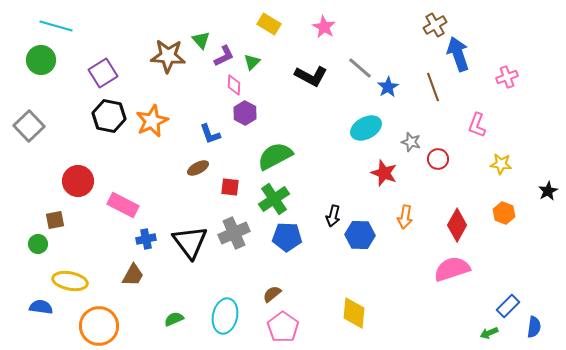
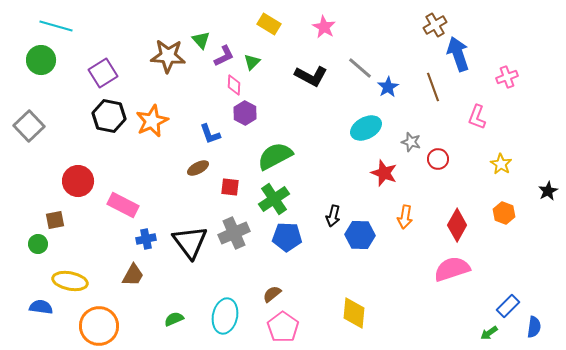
pink L-shape at (477, 125): moved 8 px up
yellow star at (501, 164): rotated 25 degrees clockwise
green arrow at (489, 333): rotated 12 degrees counterclockwise
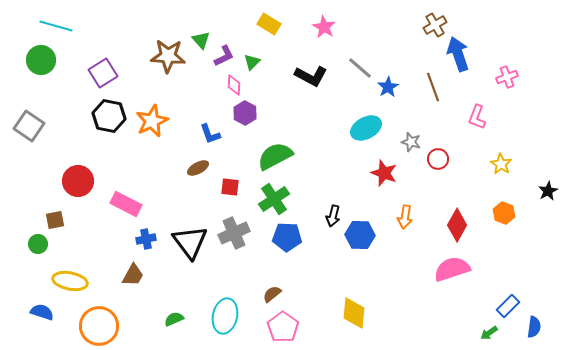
gray square at (29, 126): rotated 12 degrees counterclockwise
pink rectangle at (123, 205): moved 3 px right, 1 px up
blue semicircle at (41, 307): moved 1 px right, 5 px down; rotated 10 degrees clockwise
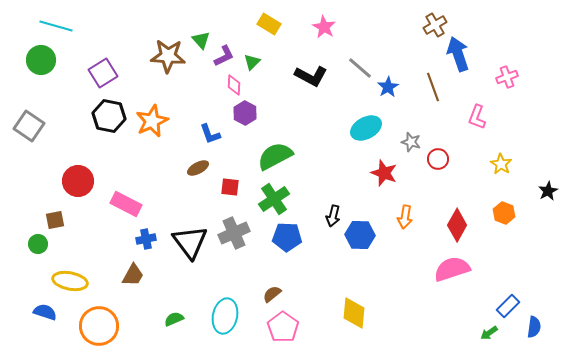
blue semicircle at (42, 312): moved 3 px right
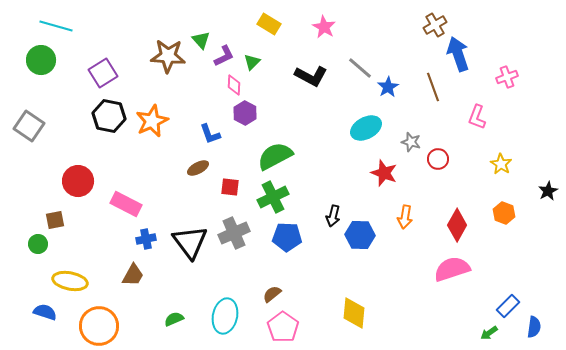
green cross at (274, 199): moved 1 px left, 2 px up; rotated 8 degrees clockwise
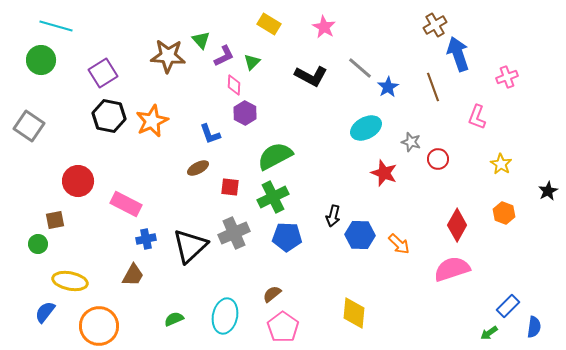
orange arrow at (405, 217): moved 6 px left, 27 px down; rotated 55 degrees counterclockwise
black triangle at (190, 242): moved 4 px down; rotated 24 degrees clockwise
blue semicircle at (45, 312): rotated 70 degrees counterclockwise
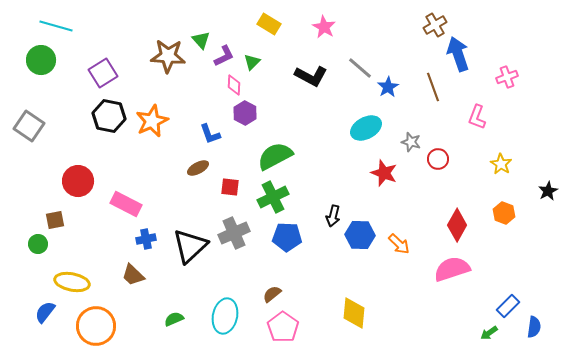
brown trapezoid at (133, 275): rotated 105 degrees clockwise
yellow ellipse at (70, 281): moved 2 px right, 1 px down
orange circle at (99, 326): moved 3 px left
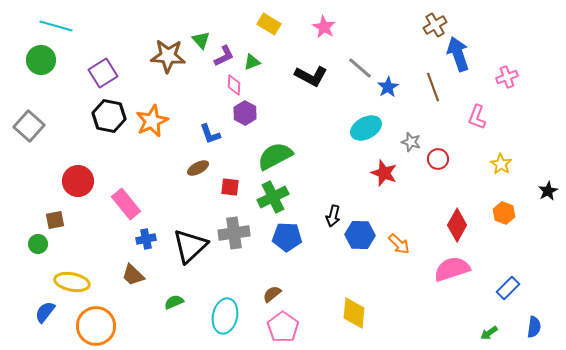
green triangle at (252, 62): rotated 24 degrees clockwise
gray square at (29, 126): rotated 8 degrees clockwise
pink rectangle at (126, 204): rotated 24 degrees clockwise
gray cross at (234, 233): rotated 16 degrees clockwise
blue rectangle at (508, 306): moved 18 px up
green semicircle at (174, 319): moved 17 px up
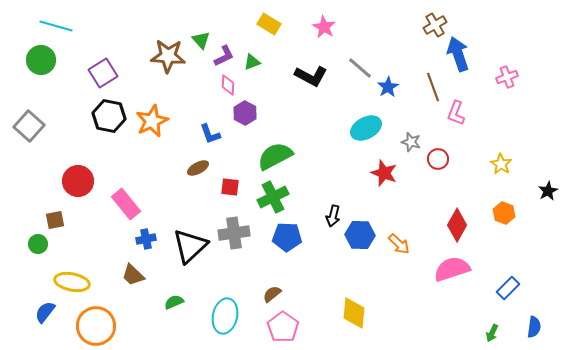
pink diamond at (234, 85): moved 6 px left
pink L-shape at (477, 117): moved 21 px left, 4 px up
green arrow at (489, 333): moved 3 px right; rotated 30 degrees counterclockwise
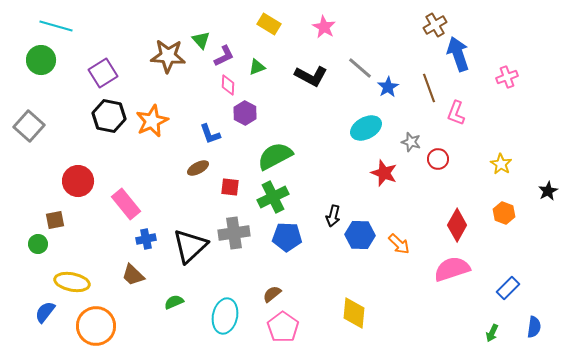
green triangle at (252, 62): moved 5 px right, 5 px down
brown line at (433, 87): moved 4 px left, 1 px down
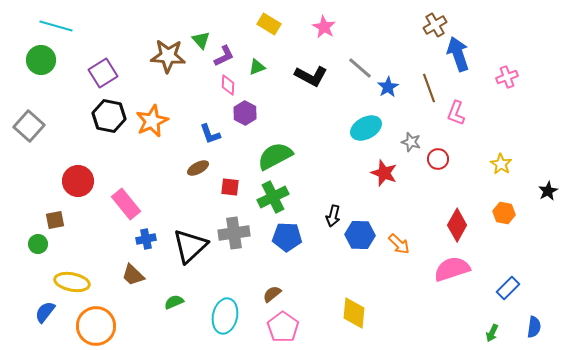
orange hexagon at (504, 213): rotated 10 degrees counterclockwise
